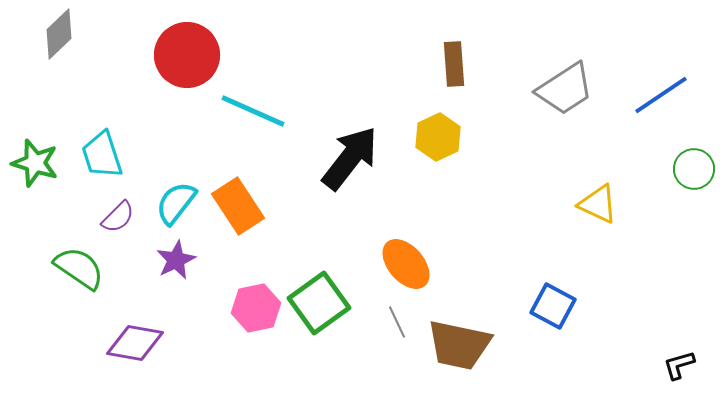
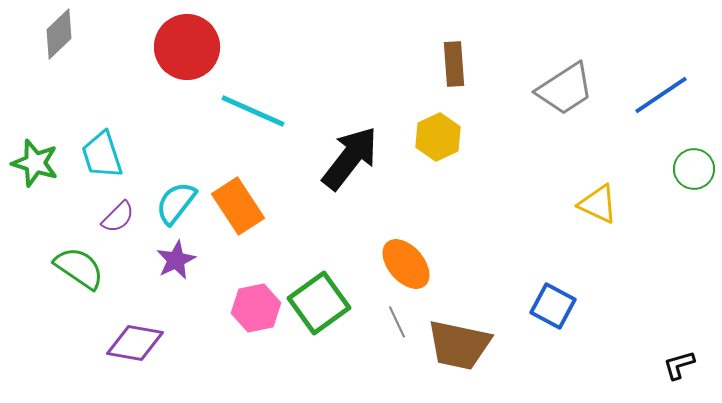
red circle: moved 8 px up
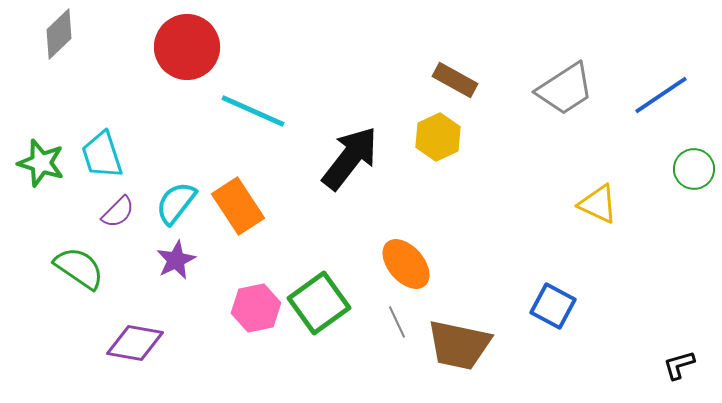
brown rectangle: moved 1 px right, 16 px down; rotated 57 degrees counterclockwise
green star: moved 6 px right
purple semicircle: moved 5 px up
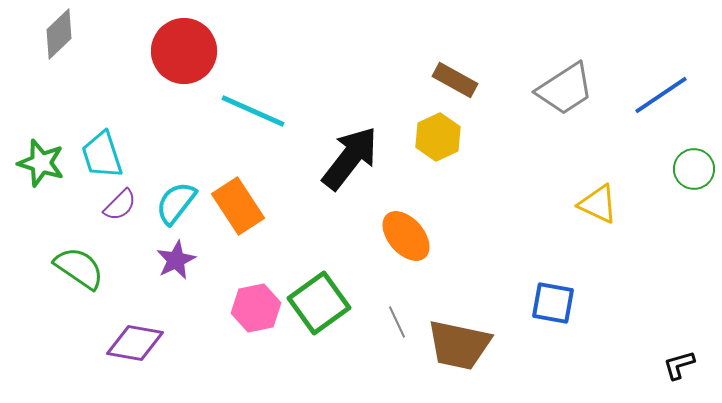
red circle: moved 3 px left, 4 px down
purple semicircle: moved 2 px right, 7 px up
orange ellipse: moved 28 px up
blue square: moved 3 px up; rotated 18 degrees counterclockwise
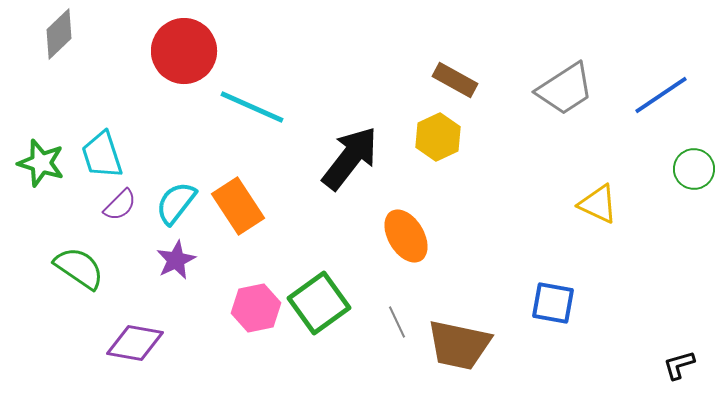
cyan line: moved 1 px left, 4 px up
orange ellipse: rotated 10 degrees clockwise
